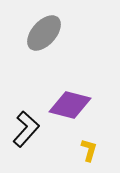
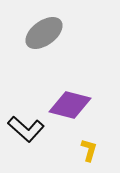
gray ellipse: rotated 12 degrees clockwise
black L-shape: rotated 90 degrees clockwise
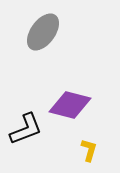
gray ellipse: moved 1 px left, 1 px up; rotated 18 degrees counterclockwise
black L-shape: rotated 63 degrees counterclockwise
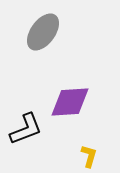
purple diamond: moved 3 px up; rotated 18 degrees counterclockwise
yellow L-shape: moved 6 px down
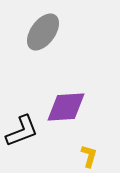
purple diamond: moved 4 px left, 5 px down
black L-shape: moved 4 px left, 2 px down
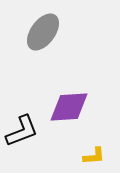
purple diamond: moved 3 px right
yellow L-shape: moved 5 px right; rotated 70 degrees clockwise
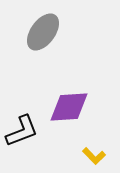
yellow L-shape: rotated 50 degrees clockwise
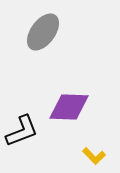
purple diamond: rotated 6 degrees clockwise
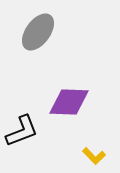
gray ellipse: moved 5 px left
purple diamond: moved 5 px up
